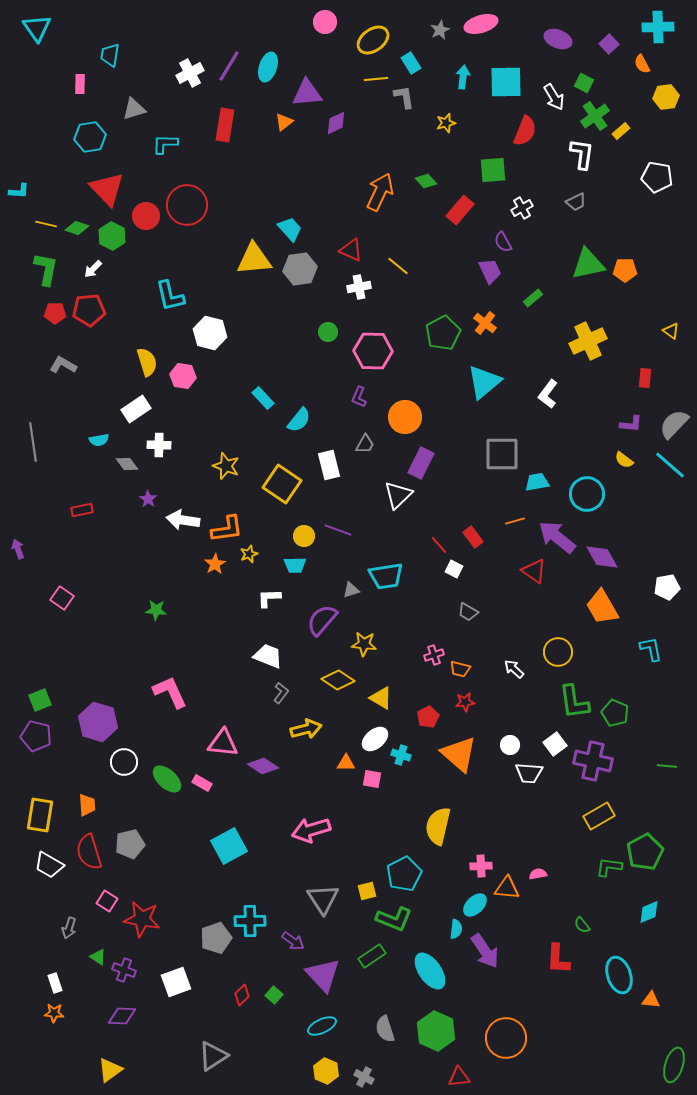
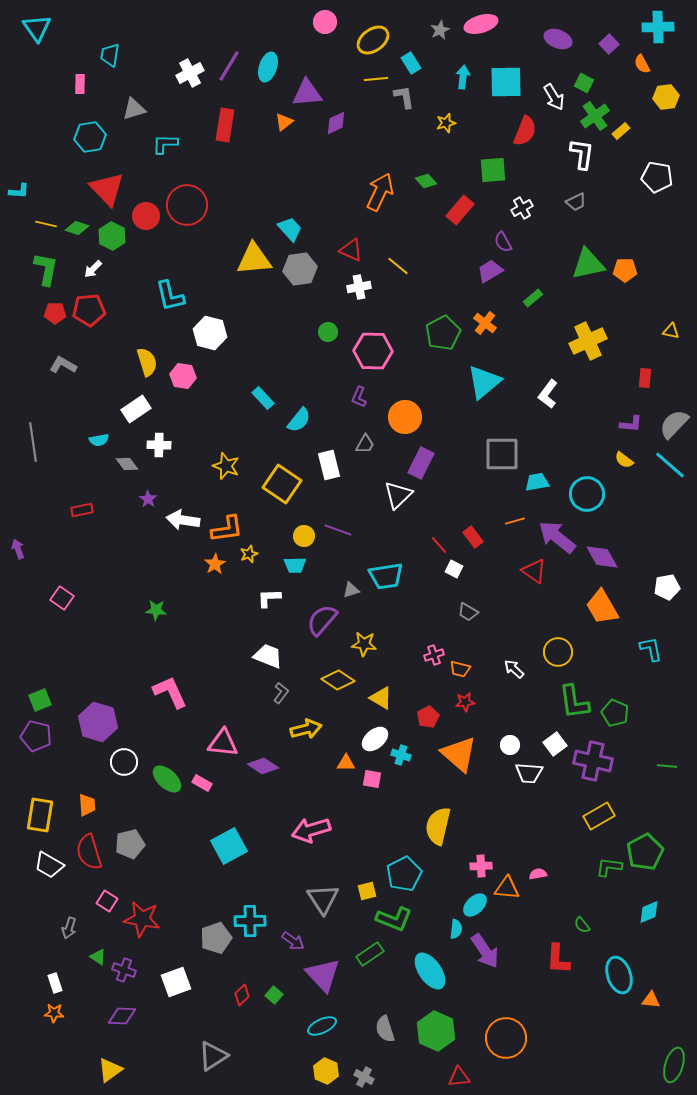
purple trapezoid at (490, 271): rotated 96 degrees counterclockwise
yellow triangle at (671, 331): rotated 24 degrees counterclockwise
green rectangle at (372, 956): moved 2 px left, 2 px up
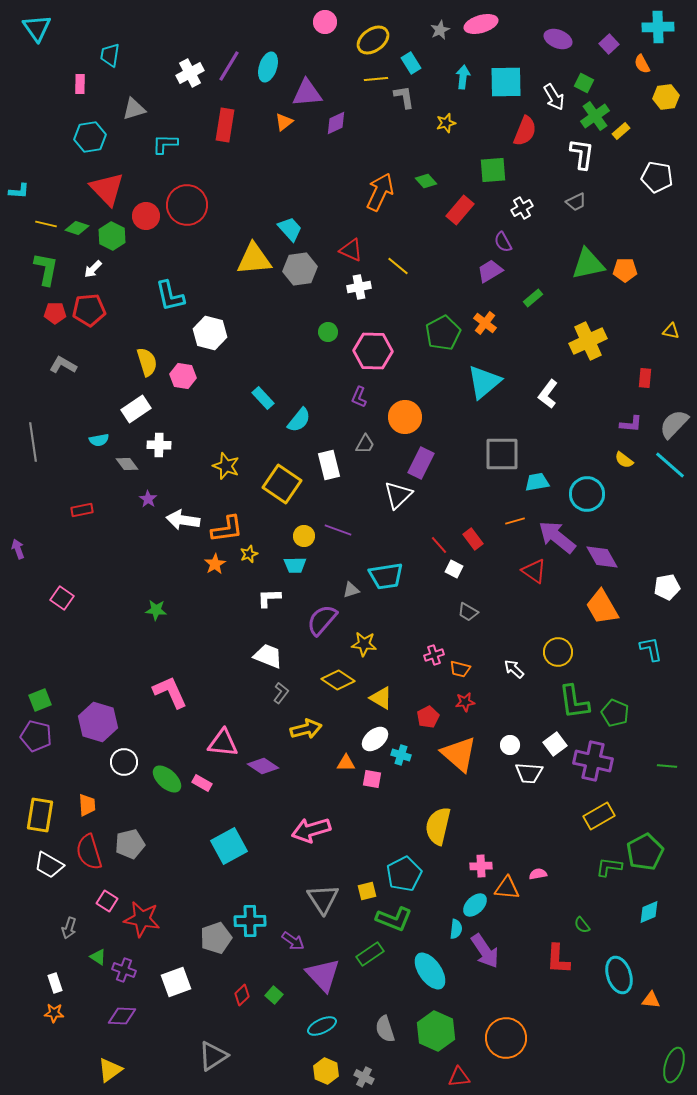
red rectangle at (473, 537): moved 2 px down
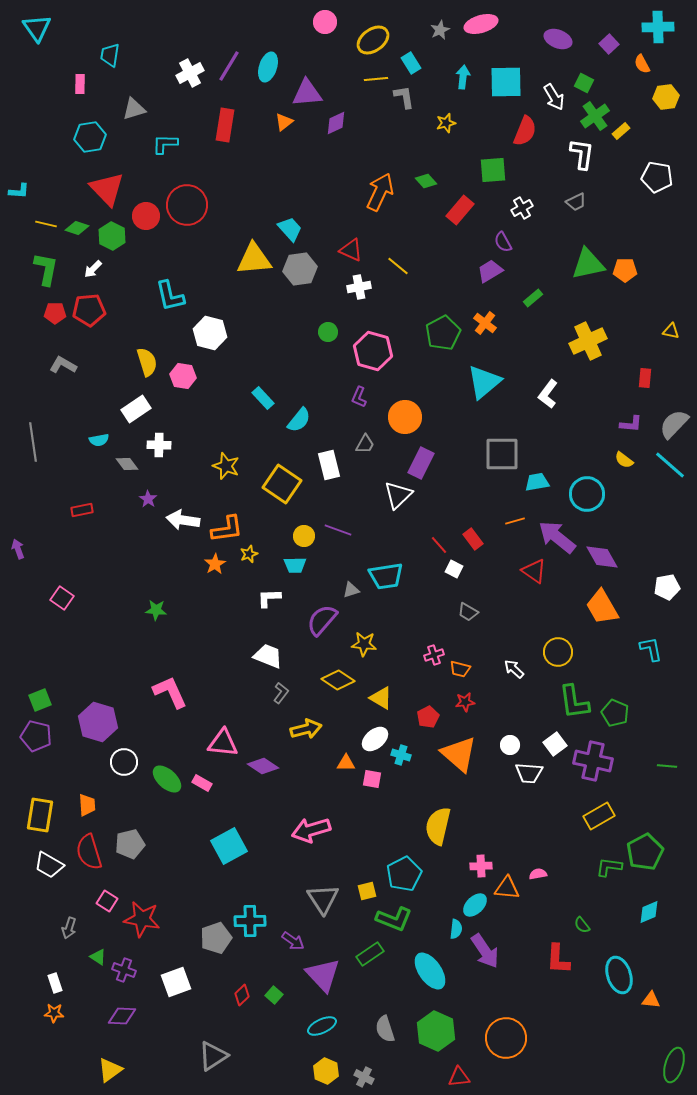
pink hexagon at (373, 351): rotated 15 degrees clockwise
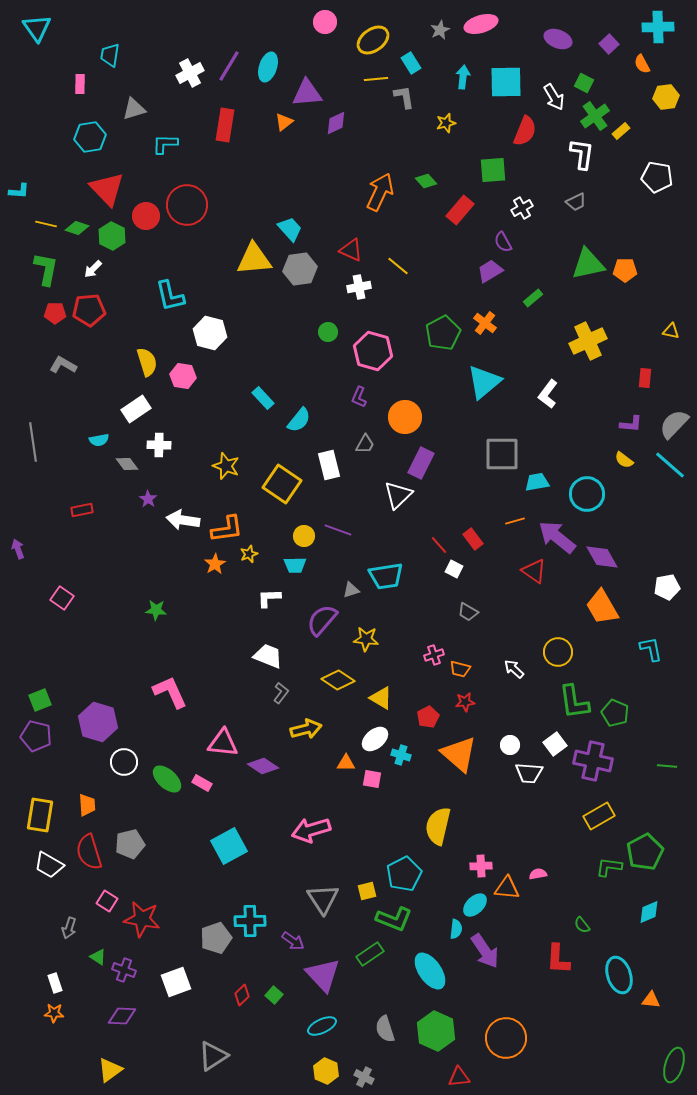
yellow star at (364, 644): moved 2 px right, 5 px up
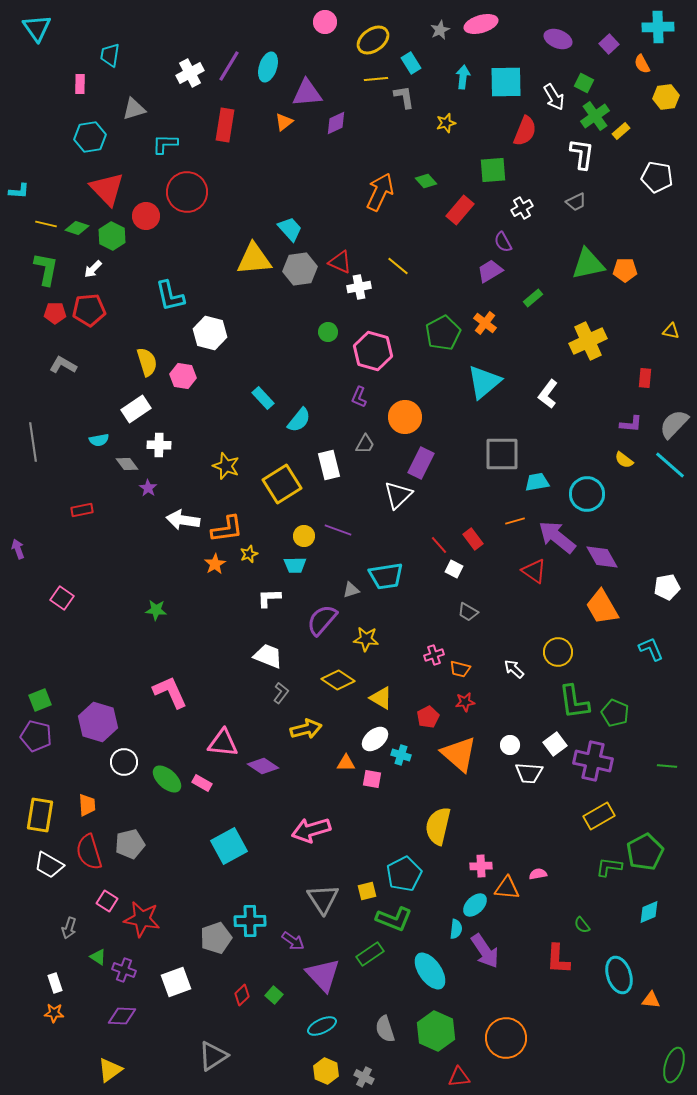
red circle at (187, 205): moved 13 px up
red triangle at (351, 250): moved 11 px left, 12 px down
yellow square at (282, 484): rotated 24 degrees clockwise
purple star at (148, 499): moved 11 px up
cyan L-shape at (651, 649): rotated 12 degrees counterclockwise
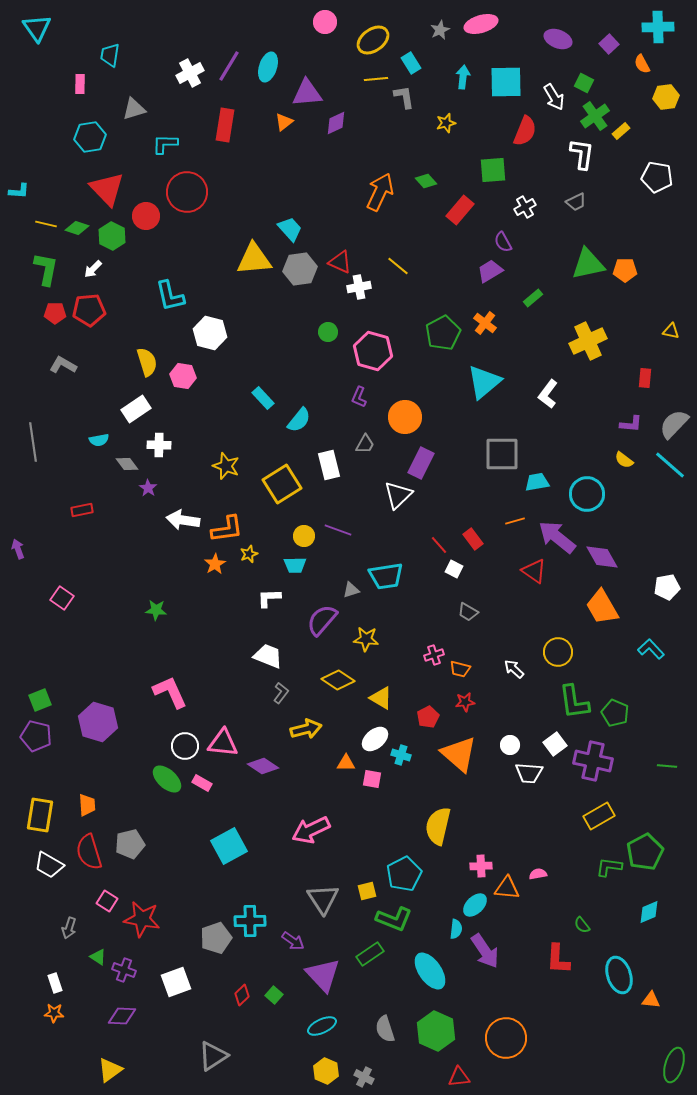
white cross at (522, 208): moved 3 px right, 1 px up
cyan L-shape at (651, 649): rotated 20 degrees counterclockwise
white circle at (124, 762): moved 61 px right, 16 px up
pink arrow at (311, 830): rotated 9 degrees counterclockwise
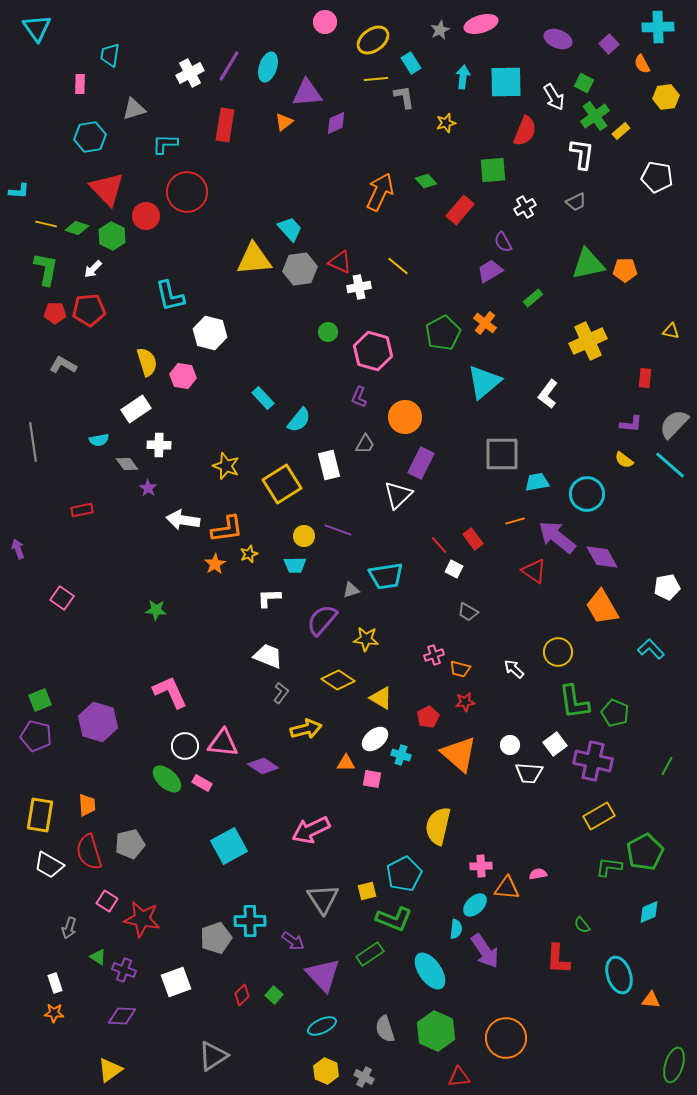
green line at (667, 766): rotated 66 degrees counterclockwise
